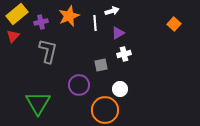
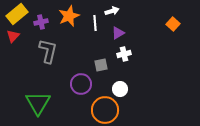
orange square: moved 1 px left
purple circle: moved 2 px right, 1 px up
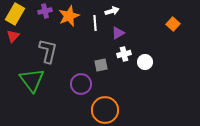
yellow rectangle: moved 2 px left; rotated 20 degrees counterclockwise
purple cross: moved 4 px right, 11 px up
white circle: moved 25 px right, 27 px up
green triangle: moved 6 px left, 23 px up; rotated 8 degrees counterclockwise
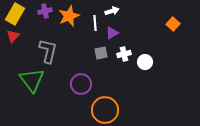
purple triangle: moved 6 px left
gray square: moved 12 px up
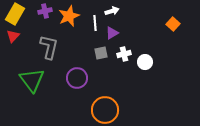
gray L-shape: moved 1 px right, 4 px up
purple circle: moved 4 px left, 6 px up
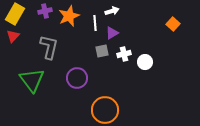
gray square: moved 1 px right, 2 px up
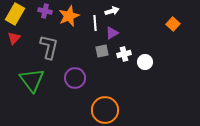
purple cross: rotated 24 degrees clockwise
red triangle: moved 1 px right, 2 px down
purple circle: moved 2 px left
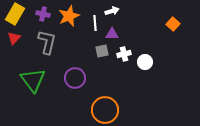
purple cross: moved 2 px left, 3 px down
purple triangle: moved 1 px down; rotated 32 degrees clockwise
gray L-shape: moved 2 px left, 5 px up
green triangle: moved 1 px right
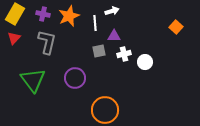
orange square: moved 3 px right, 3 px down
purple triangle: moved 2 px right, 2 px down
gray square: moved 3 px left
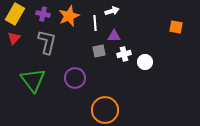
orange square: rotated 32 degrees counterclockwise
